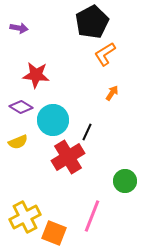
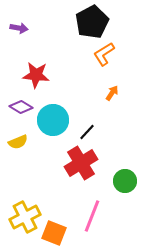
orange L-shape: moved 1 px left
black line: rotated 18 degrees clockwise
red cross: moved 13 px right, 6 px down
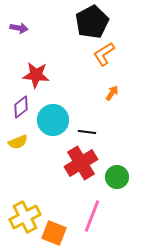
purple diamond: rotated 70 degrees counterclockwise
black line: rotated 54 degrees clockwise
green circle: moved 8 px left, 4 px up
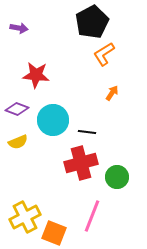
purple diamond: moved 4 px left, 2 px down; rotated 60 degrees clockwise
red cross: rotated 16 degrees clockwise
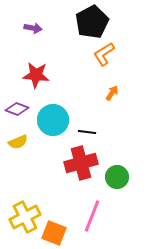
purple arrow: moved 14 px right
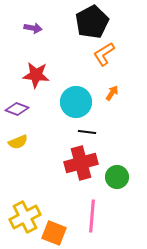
cyan circle: moved 23 px right, 18 px up
pink line: rotated 16 degrees counterclockwise
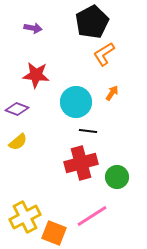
black line: moved 1 px right, 1 px up
yellow semicircle: rotated 18 degrees counterclockwise
pink line: rotated 52 degrees clockwise
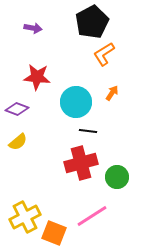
red star: moved 1 px right, 2 px down
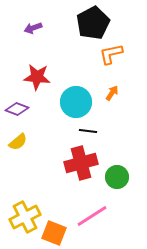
black pentagon: moved 1 px right, 1 px down
purple arrow: rotated 150 degrees clockwise
orange L-shape: moved 7 px right; rotated 20 degrees clockwise
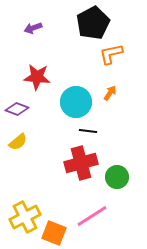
orange arrow: moved 2 px left
